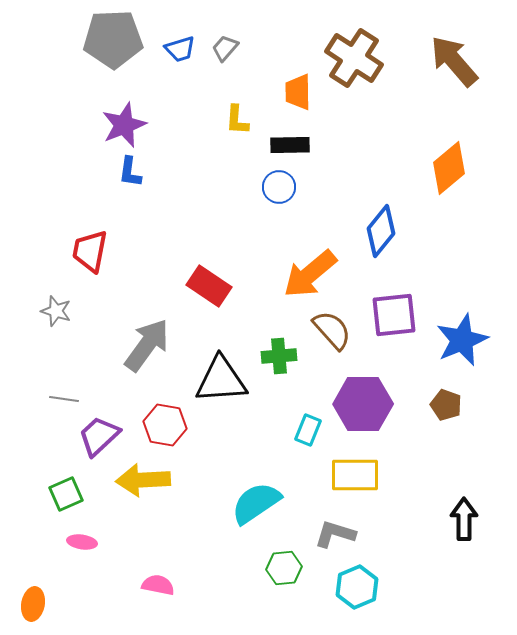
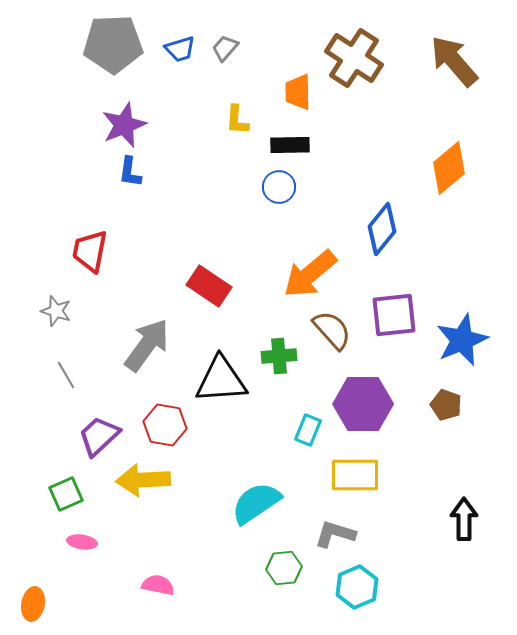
gray pentagon: moved 5 px down
blue diamond: moved 1 px right, 2 px up
gray line: moved 2 px right, 24 px up; rotated 52 degrees clockwise
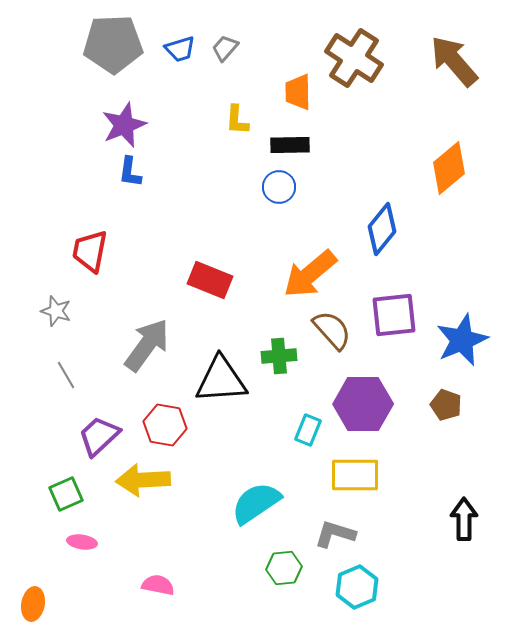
red rectangle: moved 1 px right, 6 px up; rotated 12 degrees counterclockwise
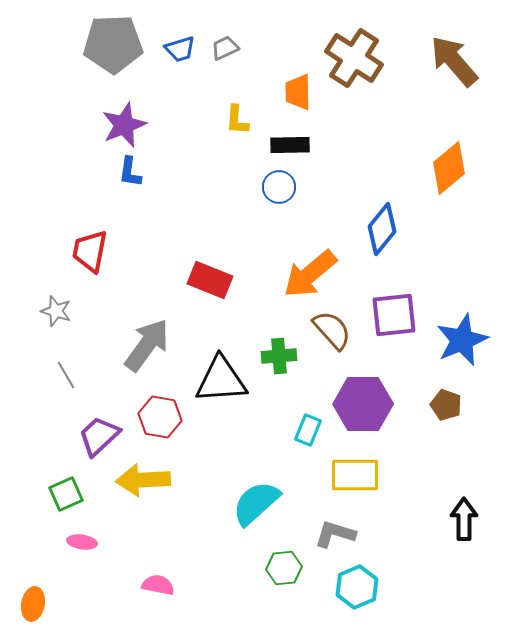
gray trapezoid: rotated 24 degrees clockwise
red hexagon: moved 5 px left, 8 px up
cyan semicircle: rotated 8 degrees counterclockwise
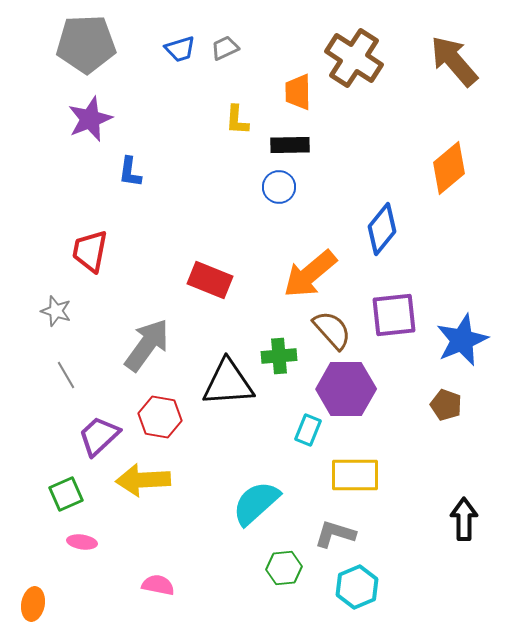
gray pentagon: moved 27 px left
purple star: moved 34 px left, 6 px up
black triangle: moved 7 px right, 3 px down
purple hexagon: moved 17 px left, 15 px up
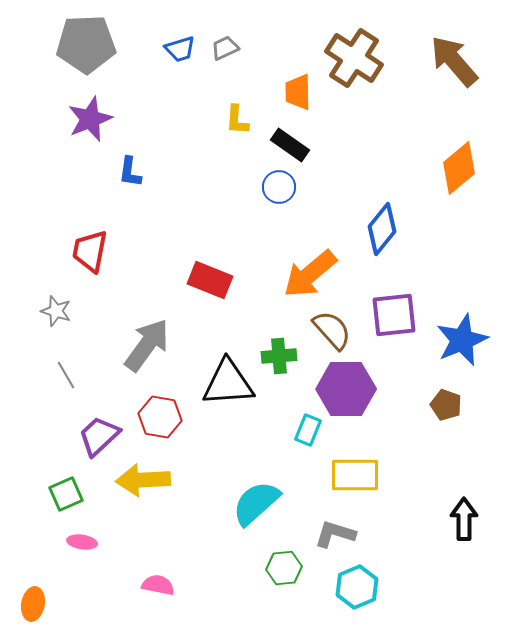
black rectangle: rotated 36 degrees clockwise
orange diamond: moved 10 px right
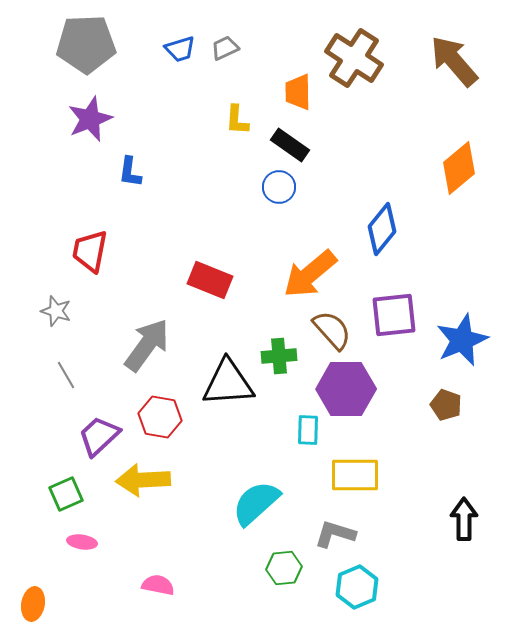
cyan rectangle: rotated 20 degrees counterclockwise
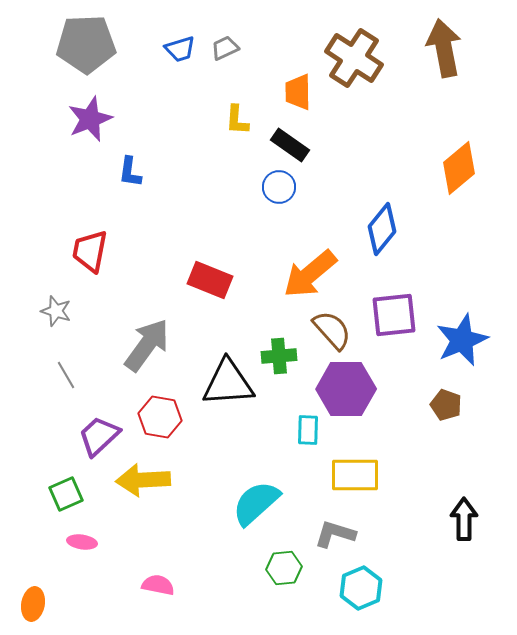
brown arrow: moved 10 px left, 13 px up; rotated 30 degrees clockwise
cyan hexagon: moved 4 px right, 1 px down
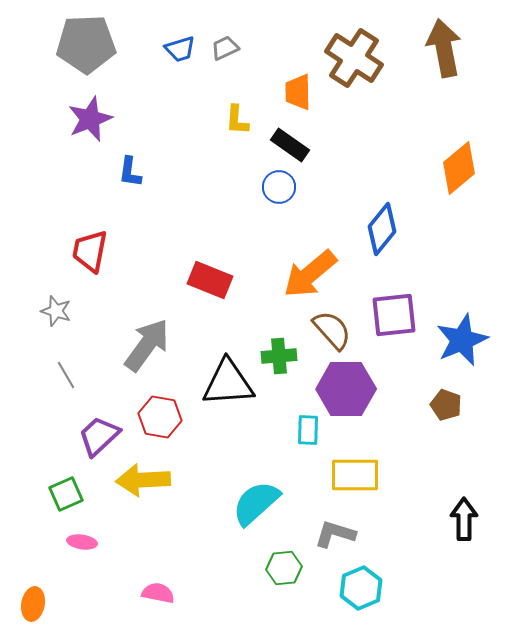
pink semicircle: moved 8 px down
